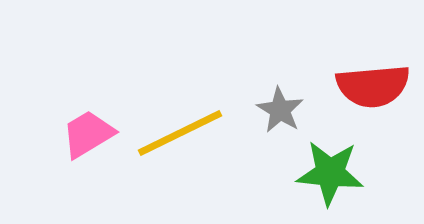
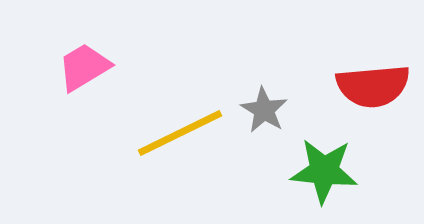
gray star: moved 16 px left
pink trapezoid: moved 4 px left, 67 px up
green star: moved 6 px left, 2 px up
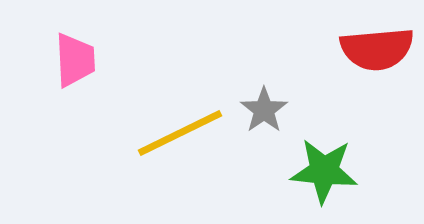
pink trapezoid: moved 9 px left, 7 px up; rotated 118 degrees clockwise
red semicircle: moved 4 px right, 37 px up
gray star: rotated 6 degrees clockwise
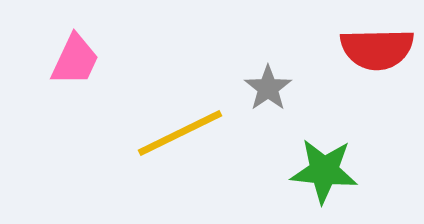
red semicircle: rotated 4 degrees clockwise
pink trapezoid: rotated 28 degrees clockwise
gray star: moved 4 px right, 22 px up
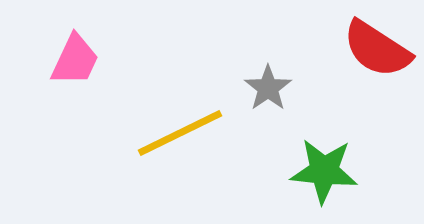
red semicircle: rotated 34 degrees clockwise
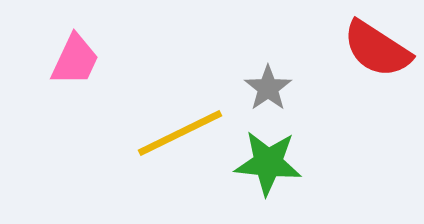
green star: moved 56 px left, 8 px up
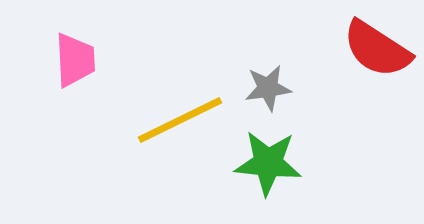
pink trapezoid: rotated 28 degrees counterclockwise
gray star: rotated 27 degrees clockwise
yellow line: moved 13 px up
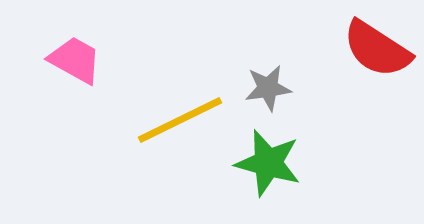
pink trapezoid: rotated 58 degrees counterclockwise
green star: rotated 10 degrees clockwise
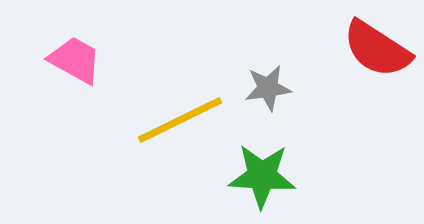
green star: moved 6 px left, 13 px down; rotated 12 degrees counterclockwise
